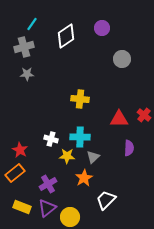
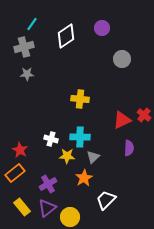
red triangle: moved 3 px right, 1 px down; rotated 24 degrees counterclockwise
yellow rectangle: rotated 30 degrees clockwise
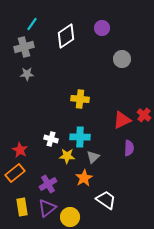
white trapezoid: rotated 80 degrees clockwise
yellow rectangle: rotated 30 degrees clockwise
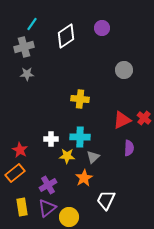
gray circle: moved 2 px right, 11 px down
red cross: moved 3 px down
white cross: rotated 16 degrees counterclockwise
purple cross: moved 1 px down
white trapezoid: rotated 100 degrees counterclockwise
yellow circle: moved 1 px left
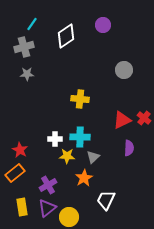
purple circle: moved 1 px right, 3 px up
white cross: moved 4 px right
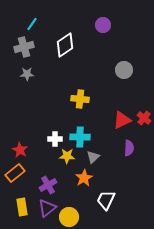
white diamond: moved 1 px left, 9 px down
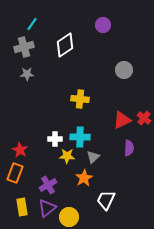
orange rectangle: rotated 30 degrees counterclockwise
